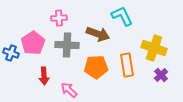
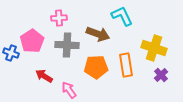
pink pentagon: moved 1 px left, 2 px up
orange rectangle: moved 1 px left
red arrow: rotated 126 degrees clockwise
pink arrow: rotated 12 degrees clockwise
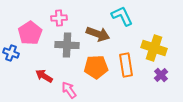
pink pentagon: moved 2 px left, 8 px up
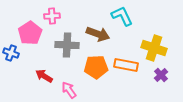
pink cross: moved 7 px left, 2 px up
orange rectangle: rotated 70 degrees counterclockwise
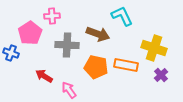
orange pentagon: rotated 15 degrees clockwise
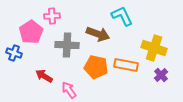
pink pentagon: moved 1 px right, 1 px up
blue cross: moved 3 px right
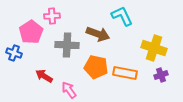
orange rectangle: moved 1 px left, 8 px down
purple cross: rotated 24 degrees clockwise
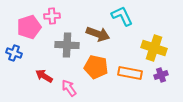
pink pentagon: moved 2 px left, 5 px up; rotated 15 degrees clockwise
orange rectangle: moved 5 px right
pink arrow: moved 2 px up
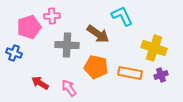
brown arrow: rotated 15 degrees clockwise
red arrow: moved 4 px left, 7 px down
